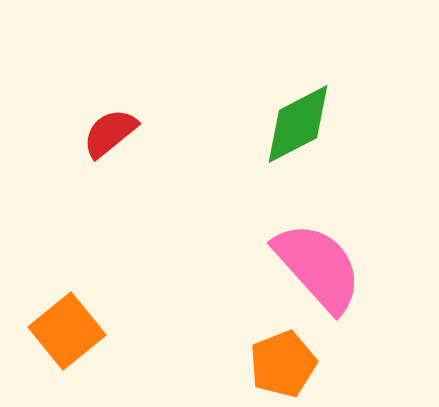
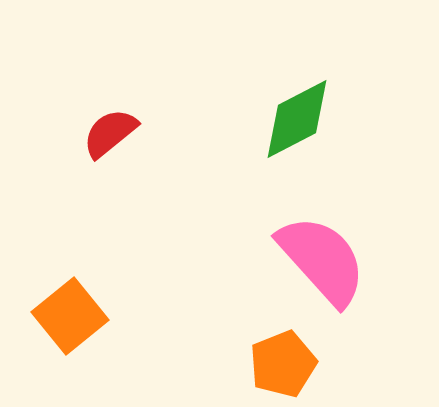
green diamond: moved 1 px left, 5 px up
pink semicircle: moved 4 px right, 7 px up
orange square: moved 3 px right, 15 px up
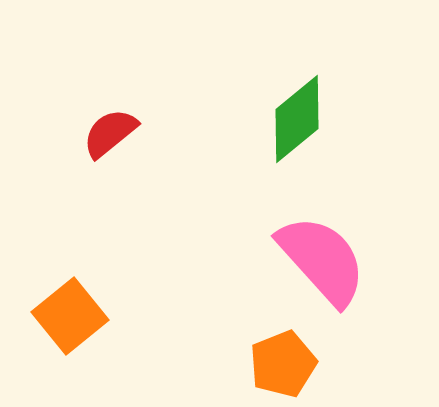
green diamond: rotated 12 degrees counterclockwise
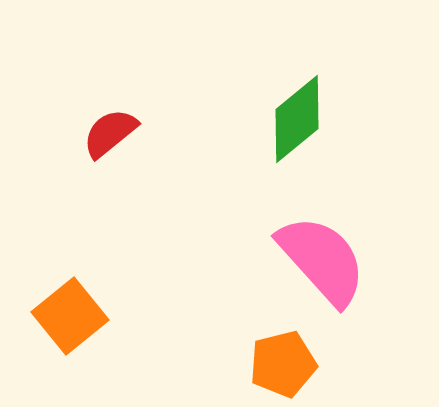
orange pentagon: rotated 8 degrees clockwise
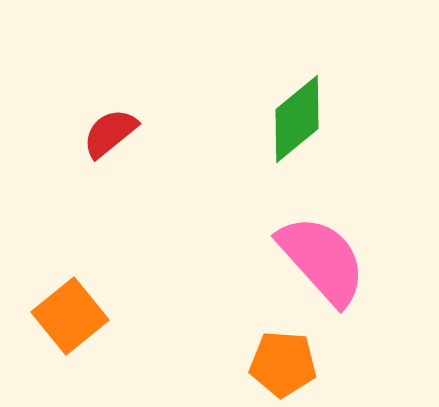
orange pentagon: rotated 18 degrees clockwise
